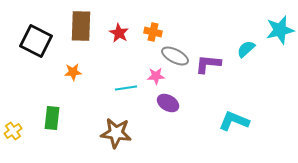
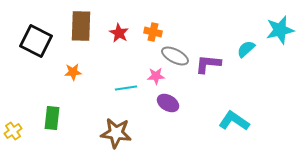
cyan L-shape: rotated 12 degrees clockwise
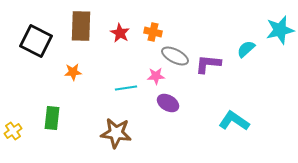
red star: moved 1 px right
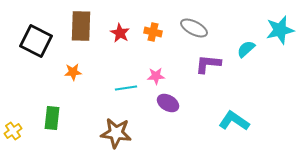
gray ellipse: moved 19 px right, 28 px up
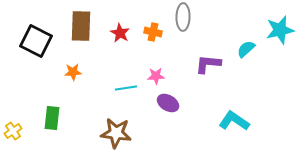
gray ellipse: moved 11 px left, 11 px up; rotated 64 degrees clockwise
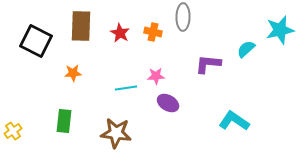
orange star: moved 1 px down
green rectangle: moved 12 px right, 3 px down
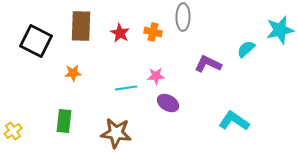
purple L-shape: rotated 20 degrees clockwise
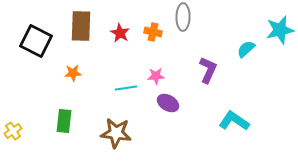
purple L-shape: moved 6 px down; rotated 88 degrees clockwise
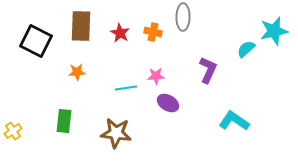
cyan star: moved 6 px left, 1 px down
orange star: moved 4 px right, 1 px up
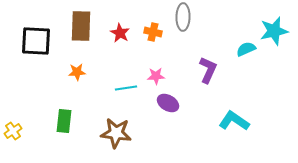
black square: rotated 24 degrees counterclockwise
cyan semicircle: rotated 18 degrees clockwise
